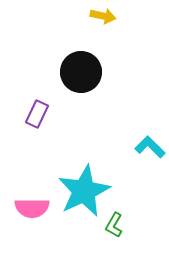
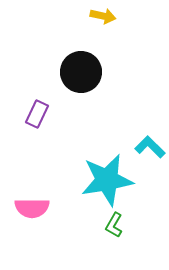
cyan star: moved 23 px right, 11 px up; rotated 16 degrees clockwise
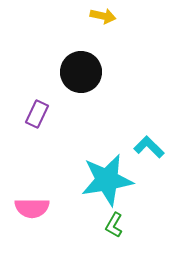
cyan L-shape: moved 1 px left
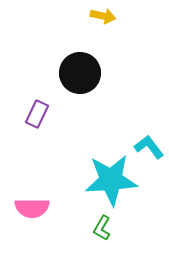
black circle: moved 1 px left, 1 px down
cyan L-shape: rotated 8 degrees clockwise
cyan star: moved 4 px right; rotated 6 degrees clockwise
green L-shape: moved 12 px left, 3 px down
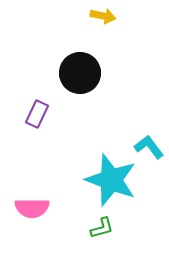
cyan star: rotated 24 degrees clockwise
green L-shape: rotated 135 degrees counterclockwise
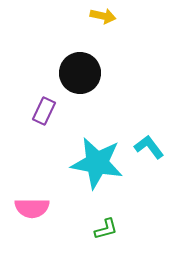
purple rectangle: moved 7 px right, 3 px up
cyan star: moved 14 px left, 17 px up; rotated 10 degrees counterclockwise
green L-shape: moved 4 px right, 1 px down
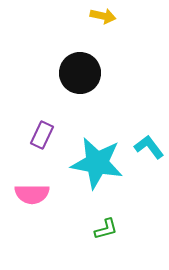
purple rectangle: moved 2 px left, 24 px down
pink semicircle: moved 14 px up
